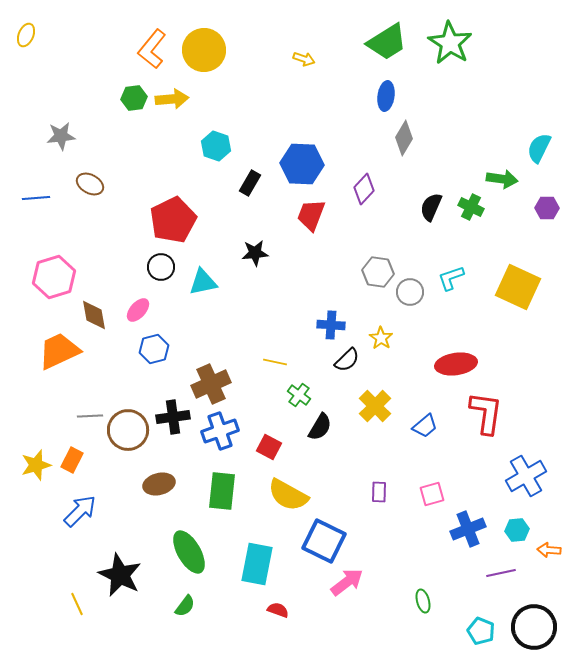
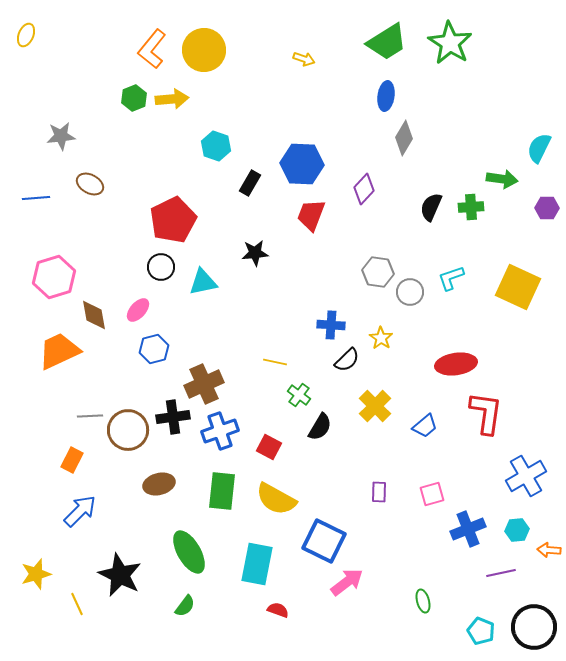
green hexagon at (134, 98): rotated 15 degrees counterclockwise
green cross at (471, 207): rotated 30 degrees counterclockwise
brown cross at (211, 384): moved 7 px left
yellow star at (36, 465): moved 109 px down
yellow semicircle at (288, 495): moved 12 px left, 4 px down
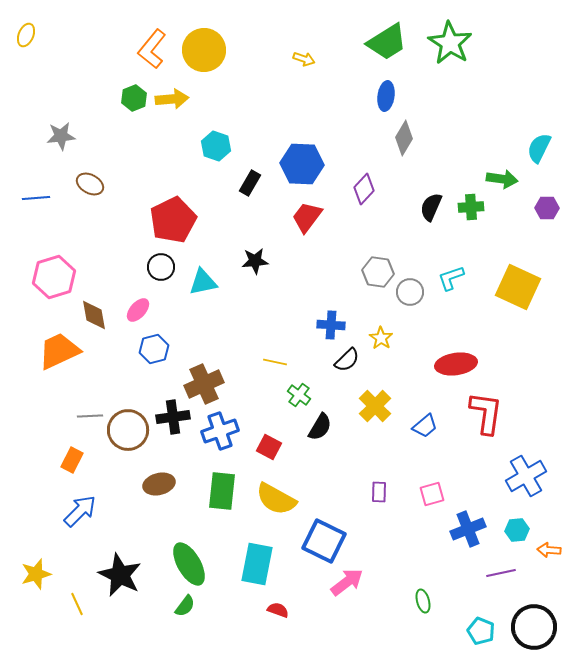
red trapezoid at (311, 215): moved 4 px left, 2 px down; rotated 16 degrees clockwise
black star at (255, 253): moved 8 px down
green ellipse at (189, 552): moved 12 px down
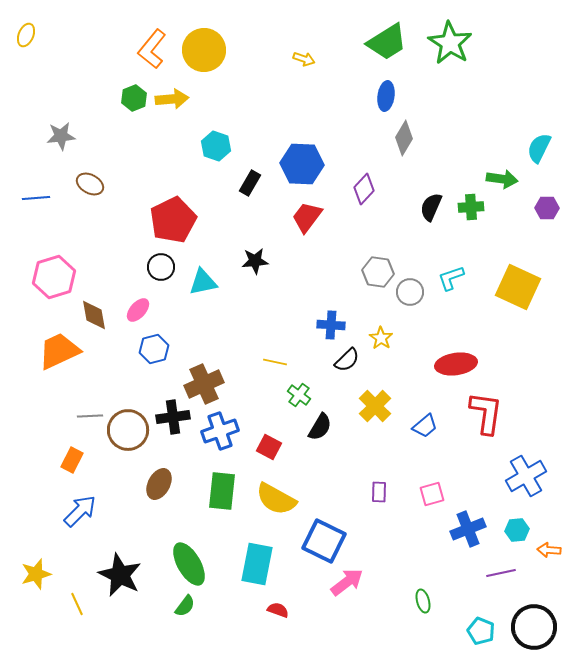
brown ellipse at (159, 484): rotated 48 degrees counterclockwise
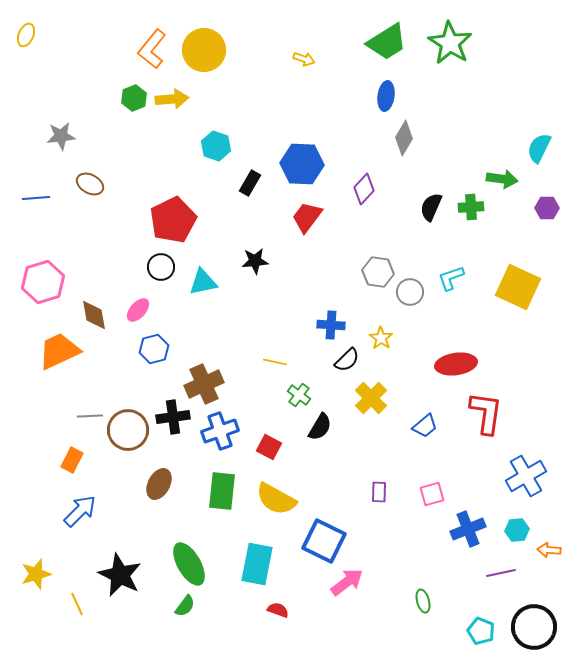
pink hexagon at (54, 277): moved 11 px left, 5 px down
yellow cross at (375, 406): moved 4 px left, 8 px up
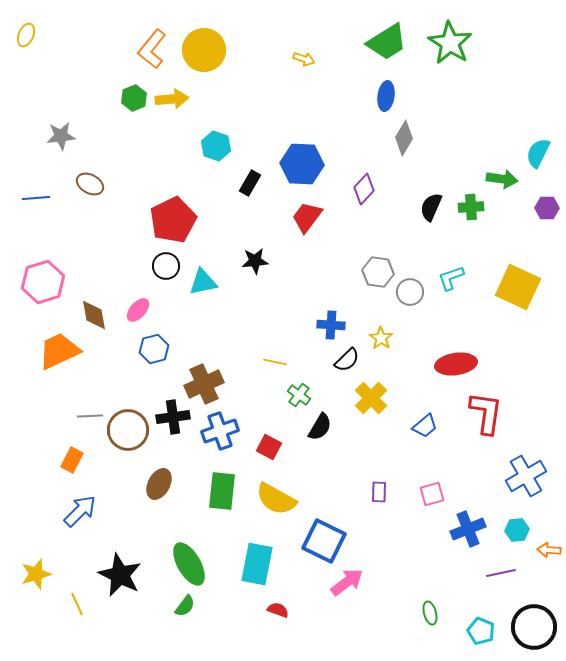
cyan semicircle at (539, 148): moved 1 px left, 5 px down
black circle at (161, 267): moved 5 px right, 1 px up
green ellipse at (423, 601): moved 7 px right, 12 px down
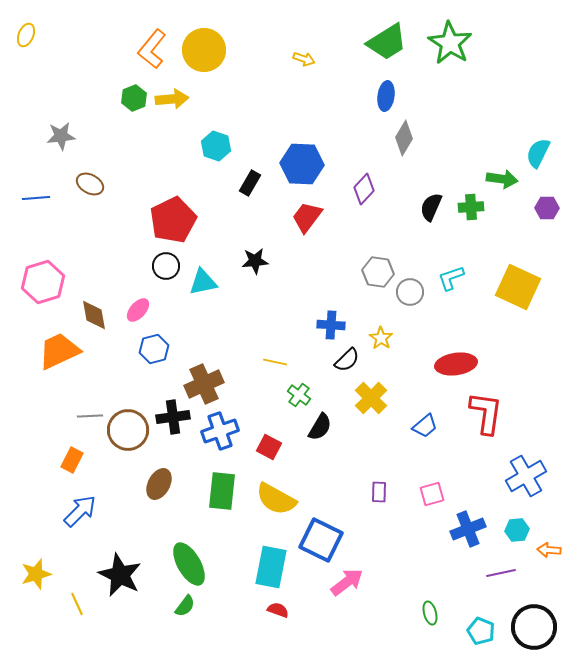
blue square at (324, 541): moved 3 px left, 1 px up
cyan rectangle at (257, 564): moved 14 px right, 3 px down
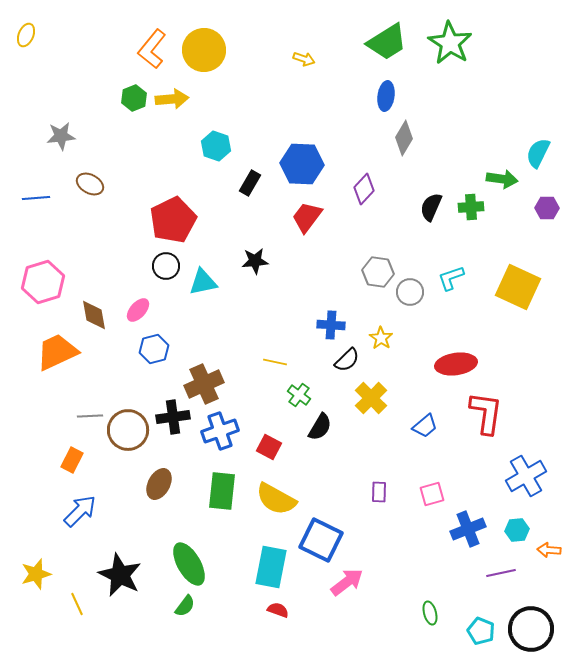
orange trapezoid at (59, 351): moved 2 px left, 1 px down
black circle at (534, 627): moved 3 px left, 2 px down
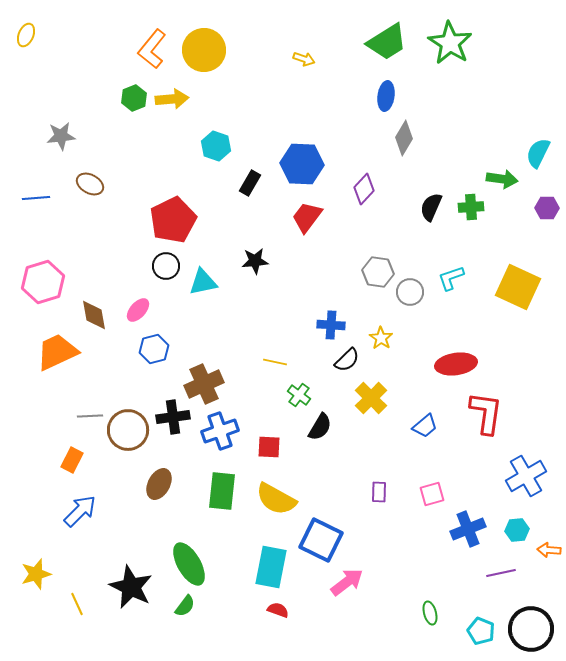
red square at (269, 447): rotated 25 degrees counterclockwise
black star at (120, 575): moved 11 px right, 12 px down
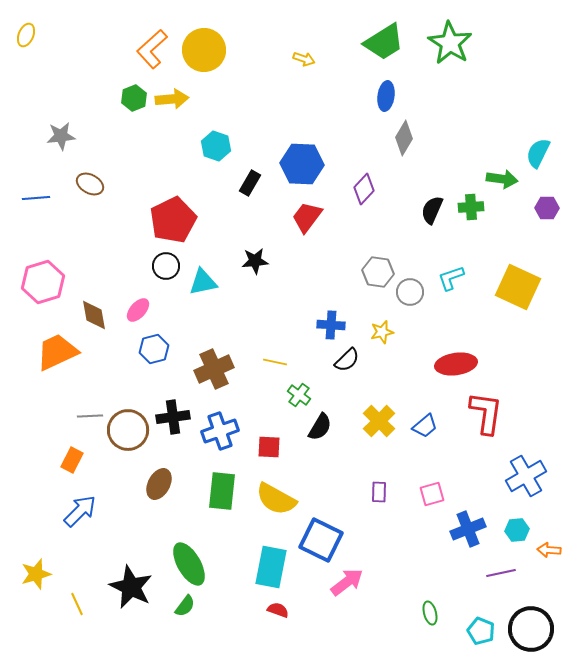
green trapezoid at (387, 42): moved 3 px left
orange L-shape at (152, 49): rotated 9 degrees clockwise
black semicircle at (431, 207): moved 1 px right, 3 px down
yellow star at (381, 338): moved 1 px right, 6 px up; rotated 25 degrees clockwise
brown cross at (204, 384): moved 10 px right, 15 px up
yellow cross at (371, 398): moved 8 px right, 23 px down
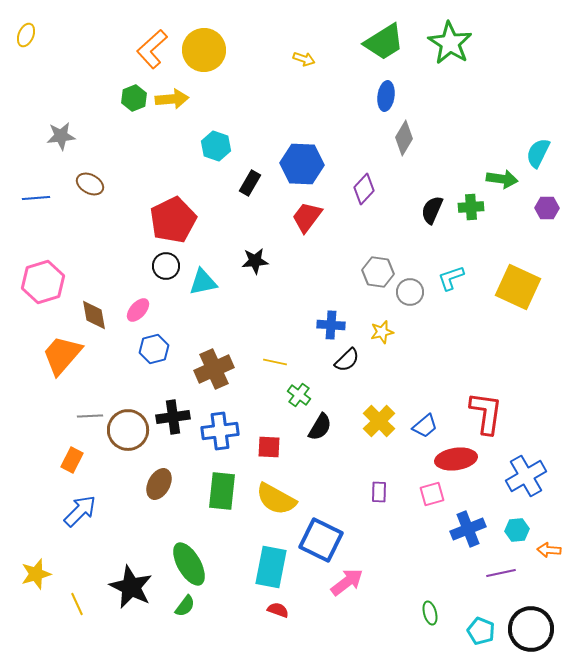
orange trapezoid at (57, 352): moved 5 px right, 3 px down; rotated 24 degrees counterclockwise
red ellipse at (456, 364): moved 95 px down
blue cross at (220, 431): rotated 12 degrees clockwise
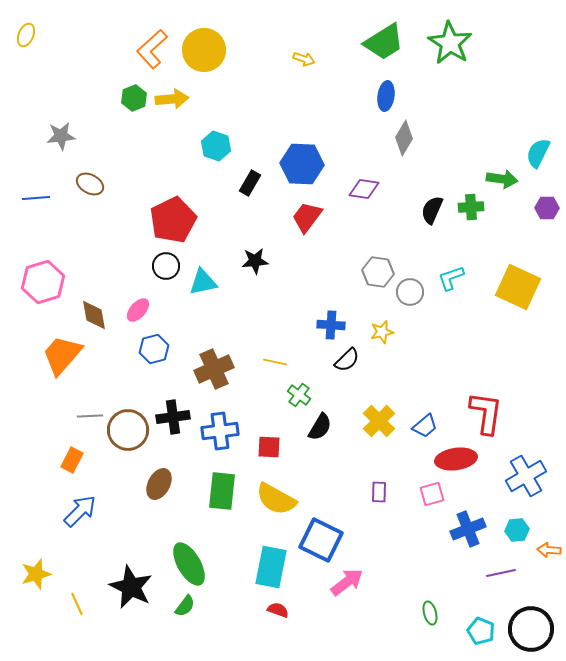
purple diamond at (364, 189): rotated 56 degrees clockwise
